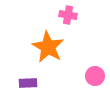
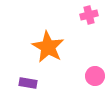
pink cross: moved 21 px right; rotated 24 degrees counterclockwise
purple rectangle: rotated 12 degrees clockwise
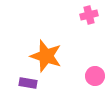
orange star: moved 2 px left, 9 px down; rotated 12 degrees counterclockwise
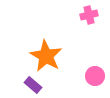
orange star: rotated 12 degrees clockwise
purple rectangle: moved 5 px right, 2 px down; rotated 30 degrees clockwise
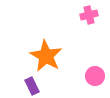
purple rectangle: moved 1 px left, 1 px down; rotated 24 degrees clockwise
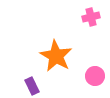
pink cross: moved 2 px right, 2 px down
orange star: moved 10 px right
